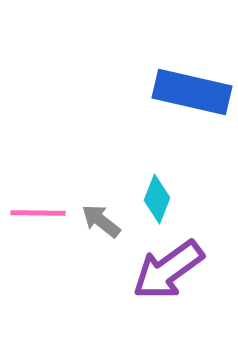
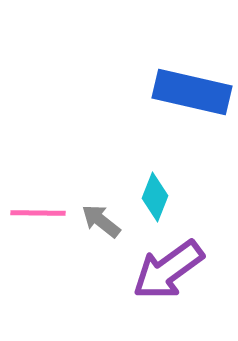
cyan diamond: moved 2 px left, 2 px up
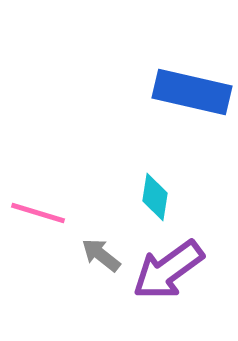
cyan diamond: rotated 12 degrees counterclockwise
pink line: rotated 16 degrees clockwise
gray arrow: moved 34 px down
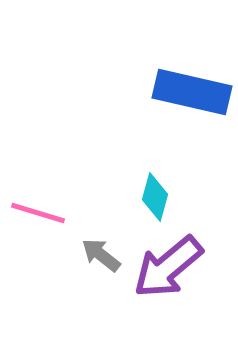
cyan diamond: rotated 6 degrees clockwise
purple arrow: moved 3 px up; rotated 4 degrees counterclockwise
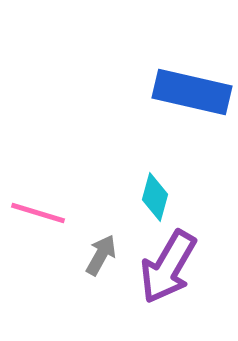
gray arrow: rotated 81 degrees clockwise
purple arrow: rotated 20 degrees counterclockwise
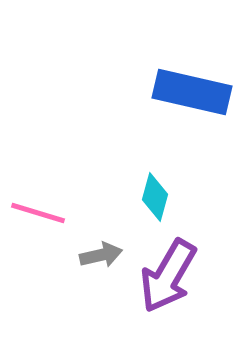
gray arrow: rotated 48 degrees clockwise
purple arrow: moved 9 px down
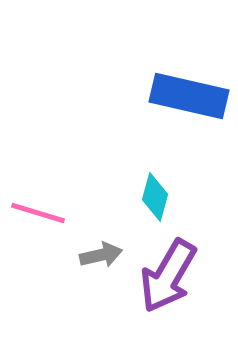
blue rectangle: moved 3 px left, 4 px down
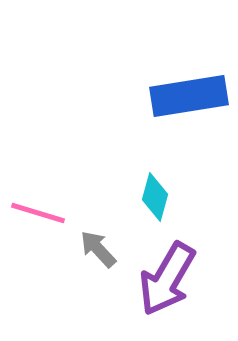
blue rectangle: rotated 22 degrees counterclockwise
gray arrow: moved 3 px left, 6 px up; rotated 120 degrees counterclockwise
purple arrow: moved 1 px left, 3 px down
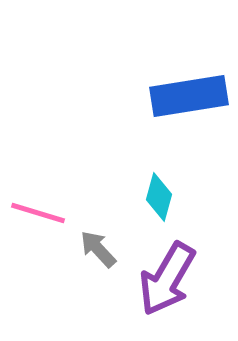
cyan diamond: moved 4 px right
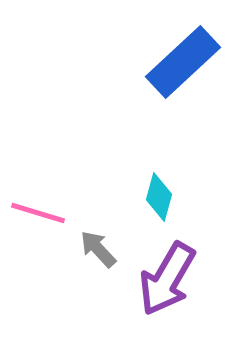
blue rectangle: moved 6 px left, 34 px up; rotated 34 degrees counterclockwise
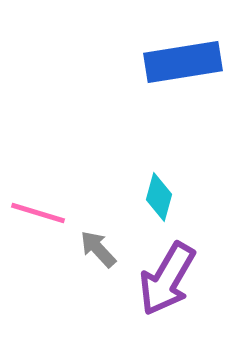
blue rectangle: rotated 34 degrees clockwise
